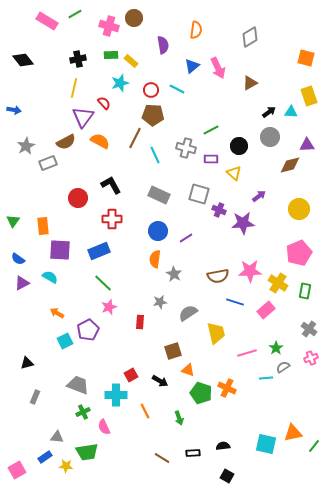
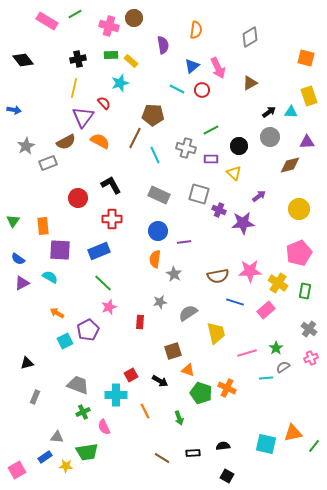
red circle at (151, 90): moved 51 px right
purple triangle at (307, 145): moved 3 px up
purple line at (186, 238): moved 2 px left, 4 px down; rotated 24 degrees clockwise
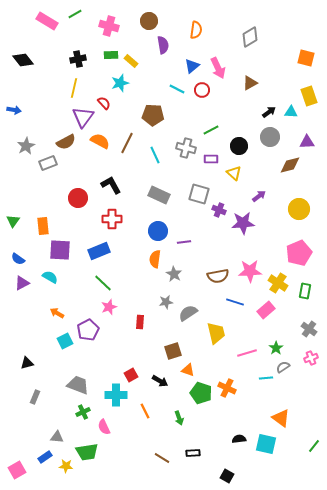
brown circle at (134, 18): moved 15 px right, 3 px down
brown line at (135, 138): moved 8 px left, 5 px down
gray star at (160, 302): moved 6 px right
orange triangle at (293, 433): moved 12 px left, 15 px up; rotated 48 degrees clockwise
black semicircle at (223, 446): moved 16 px right, 7 px up
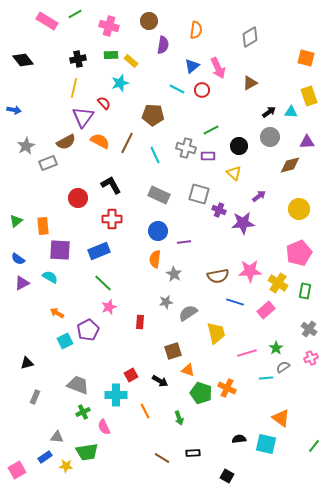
purple semicircle at (163, 45): rotated 18 degrees clockwise
purple rectangle at (211, 159): moved 3 px left, 3 px up
green triangle at (13, 221): moved 3 px right; rotated 16 degrees clockwise
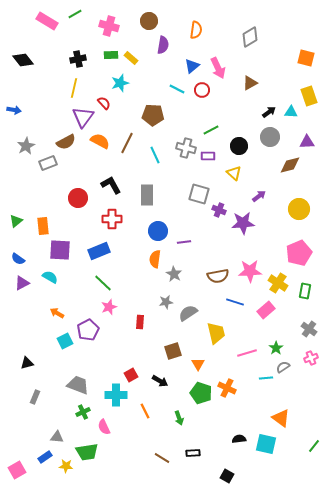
yellow rectangle at (131, 61): moved 3 px up
gray rectangle at (159, 195): moved 12 px left; rotated 65 degrees clockwise
orange triangle at (188, 370): moved 10 px right, 6 px up; rotated 40 degrees clockwise
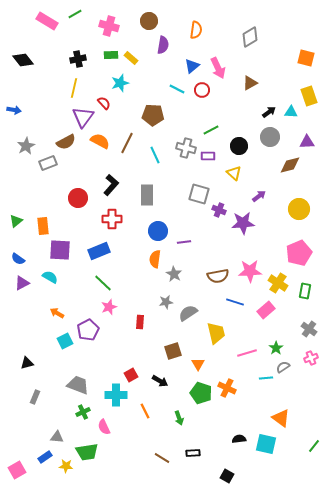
black L-shape at (111, 185): rotated 70 degrees clockwise
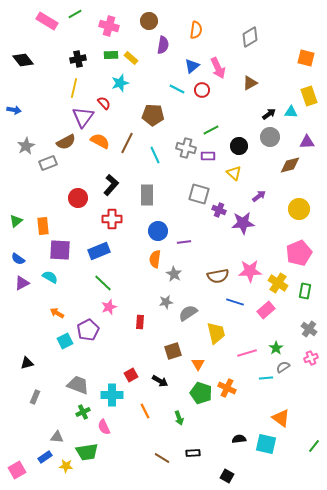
black arrow at (269, 112): moved 2 px down
cyan cross at (116, 395): moved 4 px left
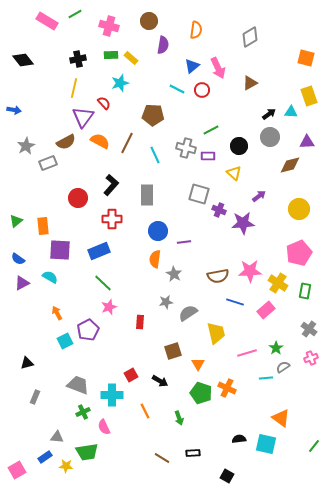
orange arrow at (57, 313): rotated 32 degrees clockwise
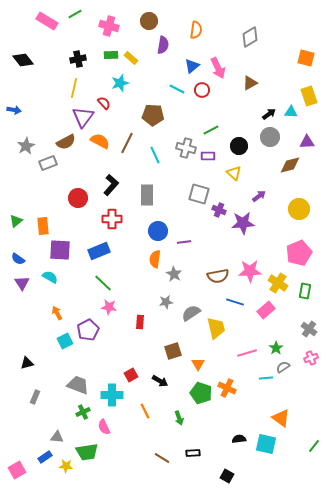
purple triangle at (22, 283): rotated 35 degrees counterclockwise
pink star at (109, 307): rotated 28 degrees clockwise
gray semicircle at (188, 313): moved 3 px right
yellow trapezoid at (216, 333): moved 5 px up
